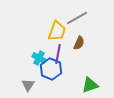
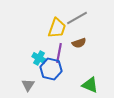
yellow trapezoid: moved 3 px up
brown semicircle: rotated 48 degrees clockwise
purple line: moved 1 px right, 1 px up
blue hexagon: rotated 10 degrees counterclockwise
green triangle: rotated 42 degrees clockwise
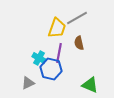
brown semicircle: rotated 96 degrees clockwise
gray triangle: moved 2 px up; rotated 32 degrees clockwise
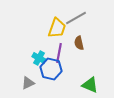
gray line: moved 1 px left
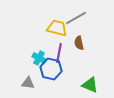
yellow trapezoid: rotated 95 degrees counterclockwise
gray triangle: rotated 32 degrees clockwise
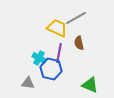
yellow trapezoid: rotated 10 degrees clockwise
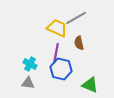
purple line: moved 3 px left
cyan cross: moved 9 px left, 6 px down
blue hexagon: moved 10 px right
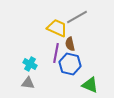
gray line: moved 1 px right, 1 px up
brown semicircle: moved 9 px left, 1 px down
blue hexagon: moved 9 px right, 5 px up
